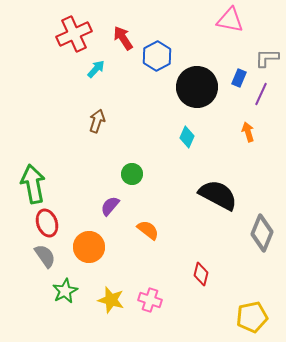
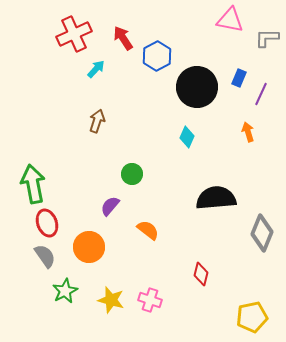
gray L-shape: moved 20 px up
black semicircle: moved 2 px left, 3 px down; rotated 33 degrees counterclockwise
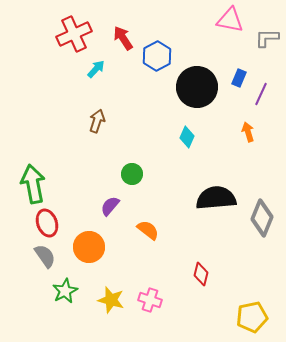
gray diamond: moved 15 px up
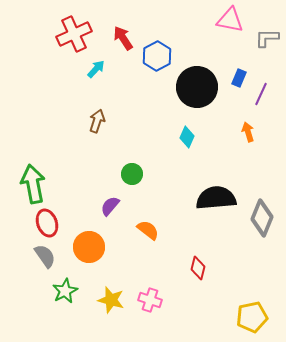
red diamond: moved 3 px left, 6 px up
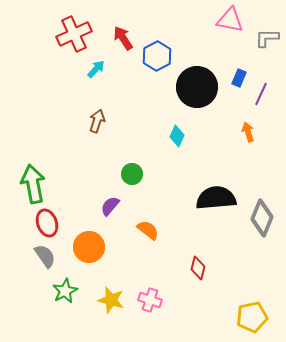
cyan diamond: moved 10 px left, 1 px up
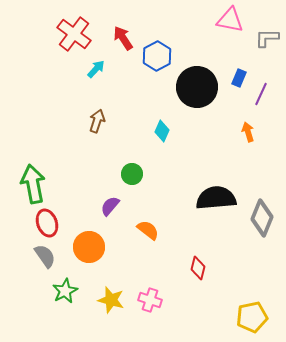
red cross: rotated 28 degrees counterclockwise
cyan diamond: moved 15 px left, 5 px up
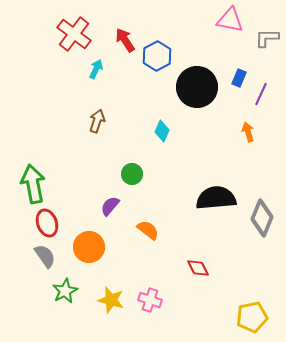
red arrow: moved 2 px right, 2 px down
cyan arrow: rotated 18 degrees counterclockwise
red diamond: rotated 40 degrees counterclockwise
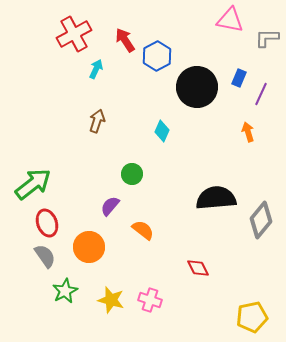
red cross: rotated 24 degrees clockwise
green arrow: rotated 63 degrees clockwise
gray diamond: moved 1 px left, 2 px down; rotated 18 degrees clockwise
orange semicircle: moved 5 px left
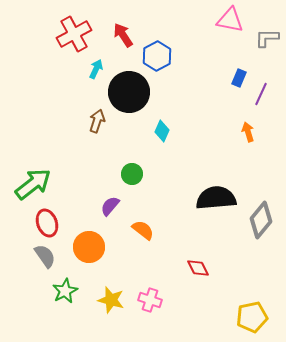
red arrow: moved 2 px left, 5 px up
black circle: moved 68 px left, 5 px down
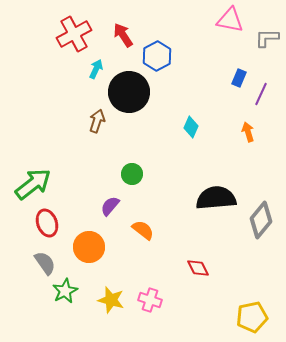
cyan diamond: moved 29 px right, 4 px up
gray semicircle: moved 7 px down
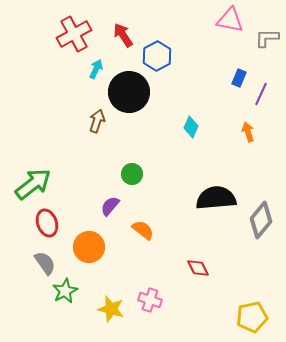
yellow star: moved 9 px down
